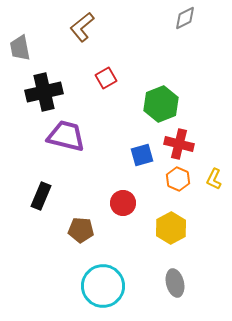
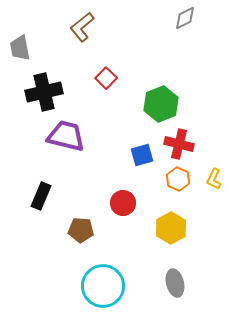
red square: rotated 15 degrees counterclockwise
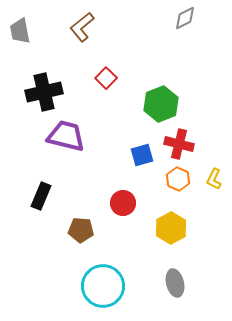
gray trapezoid: moved 17 px up
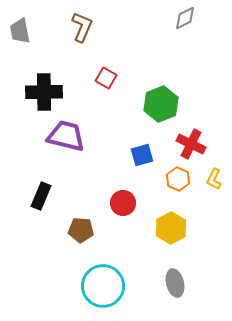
brown L-shape: rotated 152 degrees clockwise
red square: rotated 15 degrees counterclockwise
black cross: rotated 12 degrees clockwise
red cross: moved 12 px right; rotated 12 degrees clockwise
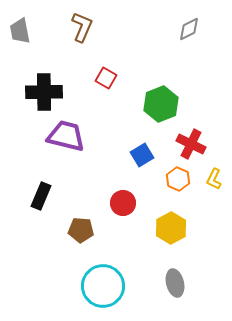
gray diamond: moved 4 px right, 11 px down
blue square: rotated 15 degrees counterclockwise
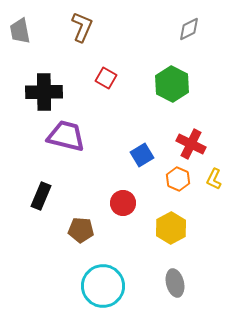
green hexagon: moved 11 px right, 20 px up; rotated 12 degrees counterclockwise
